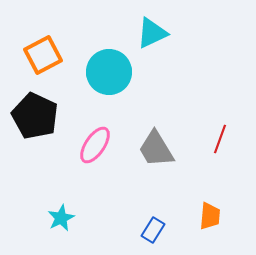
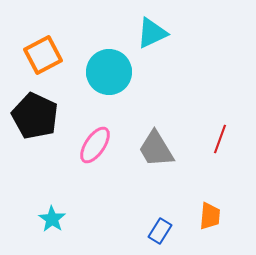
cyan star: moved 9 px left, 1 px down; rotated 12 degrees counterclockwise
blue rectangle: moved 7 px right, 1 px down
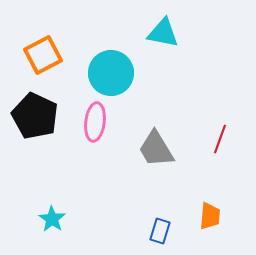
cyan triangle: moved 11 px right; rotated 36 degrees clockwise
cyan circle: moved 2 px right, 1 px down
pink ellipse: moved 23 px up; rotated 27 degrees counterclockwise
blue rectangle: rotated 15 degrees counterclockwise
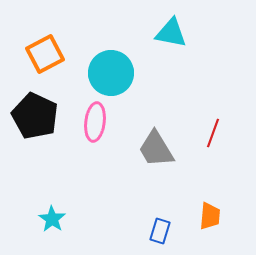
cyan triangle: moved 8 px right
orange square: moved 2 px right, 1 px up
red line: moved 7 px left, 6 px up
